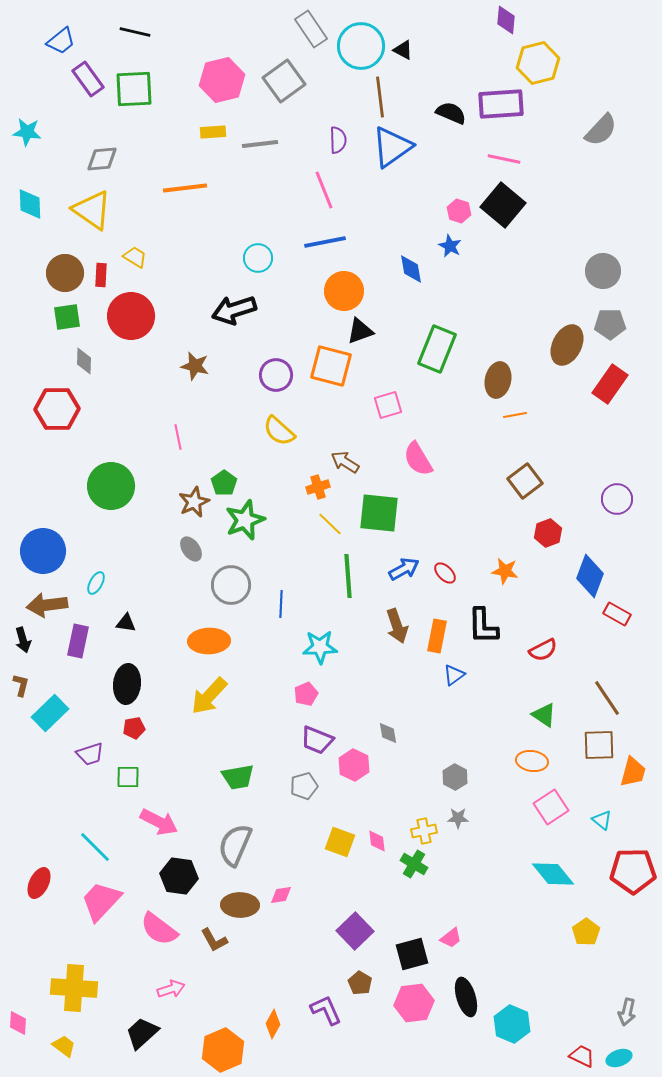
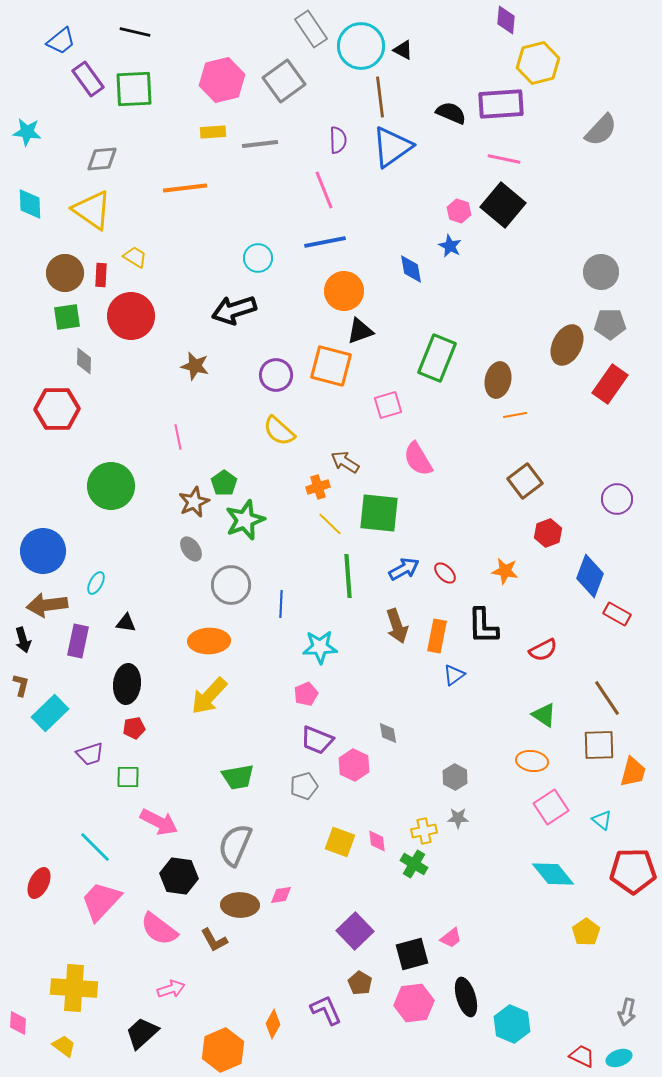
gray circle at (603, 271): moved 2 px left, 1 px down
green rectangle at (437, 349): moved 9 px down
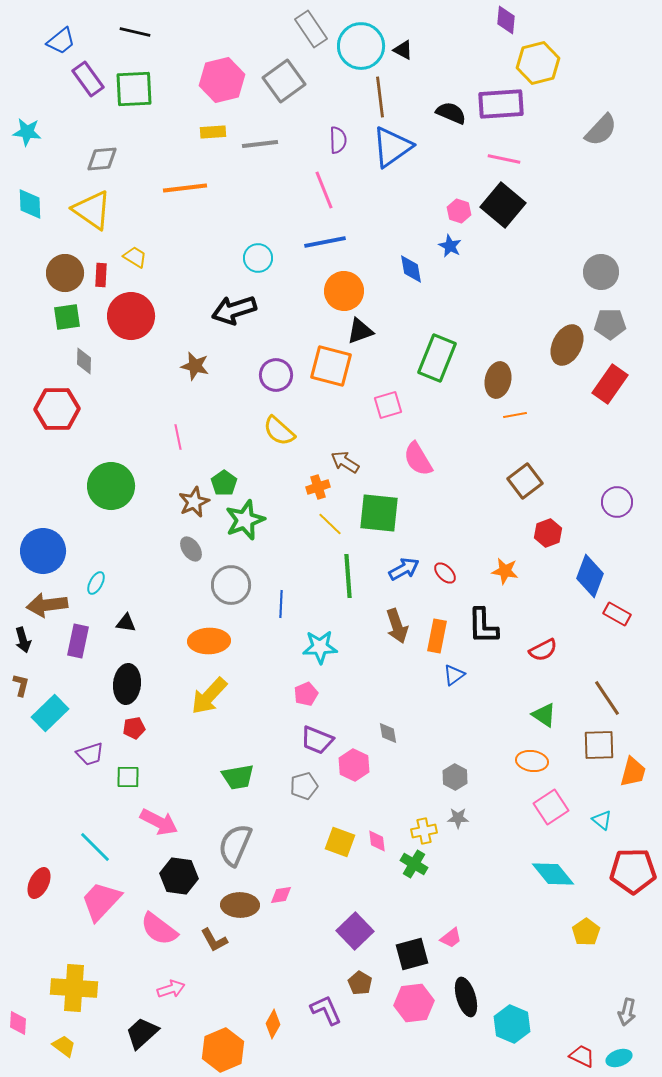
purple circle at (617, 499): moved 3 px down
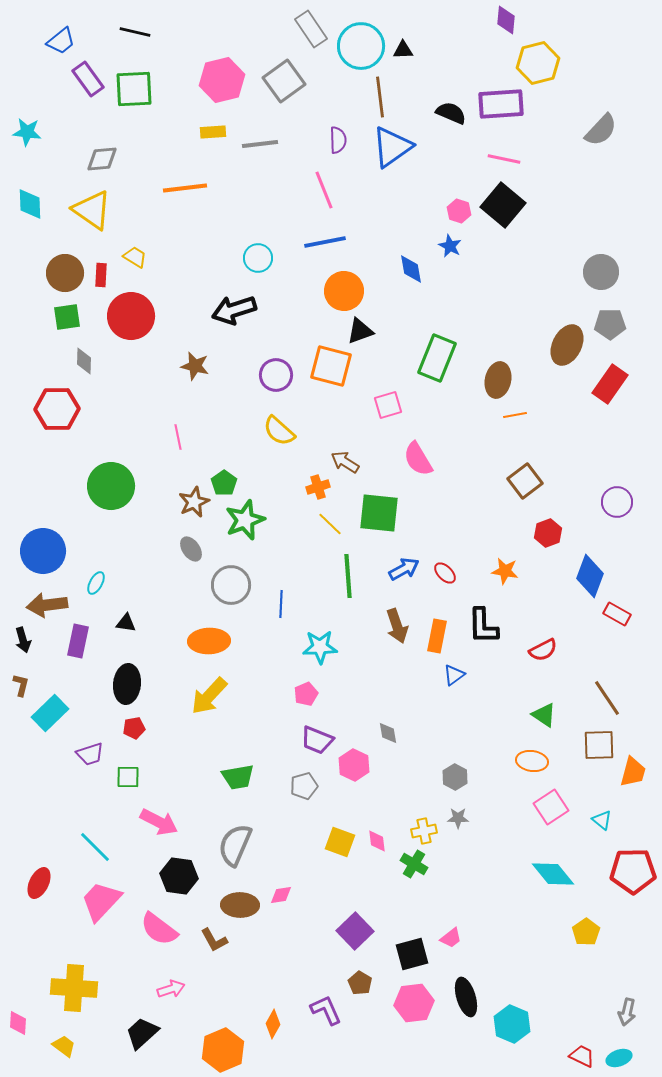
black triangle at (403, 50): rotated 30 degrees counterclockwise
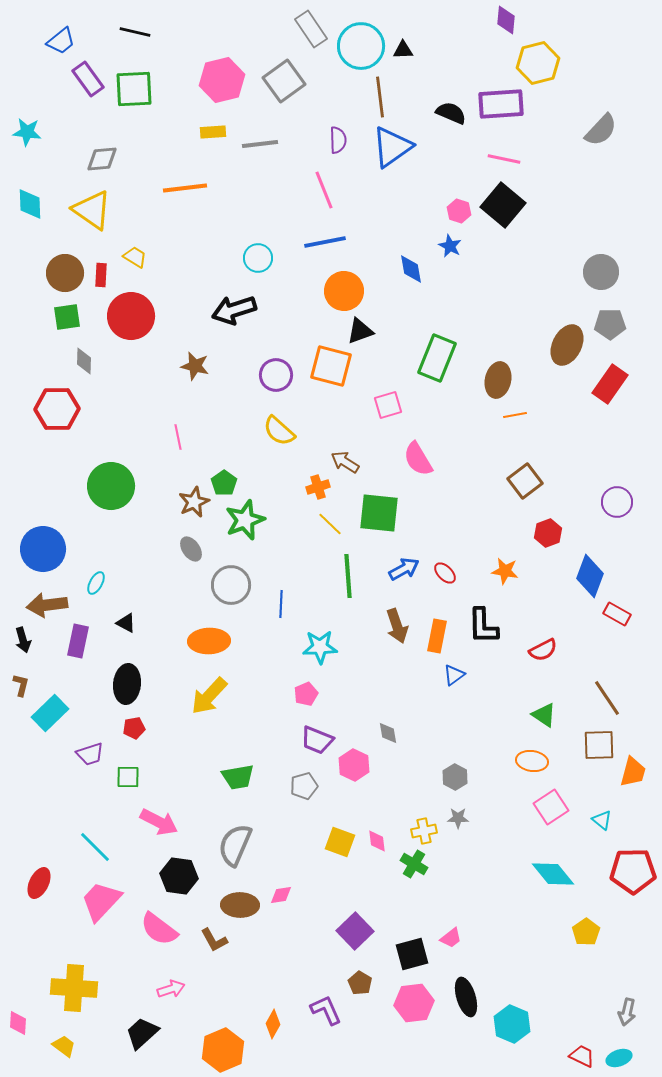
blue circle at (43, 551): moved 2 px up
black triangle at (126, 623): rotated 20 degrees clockwise
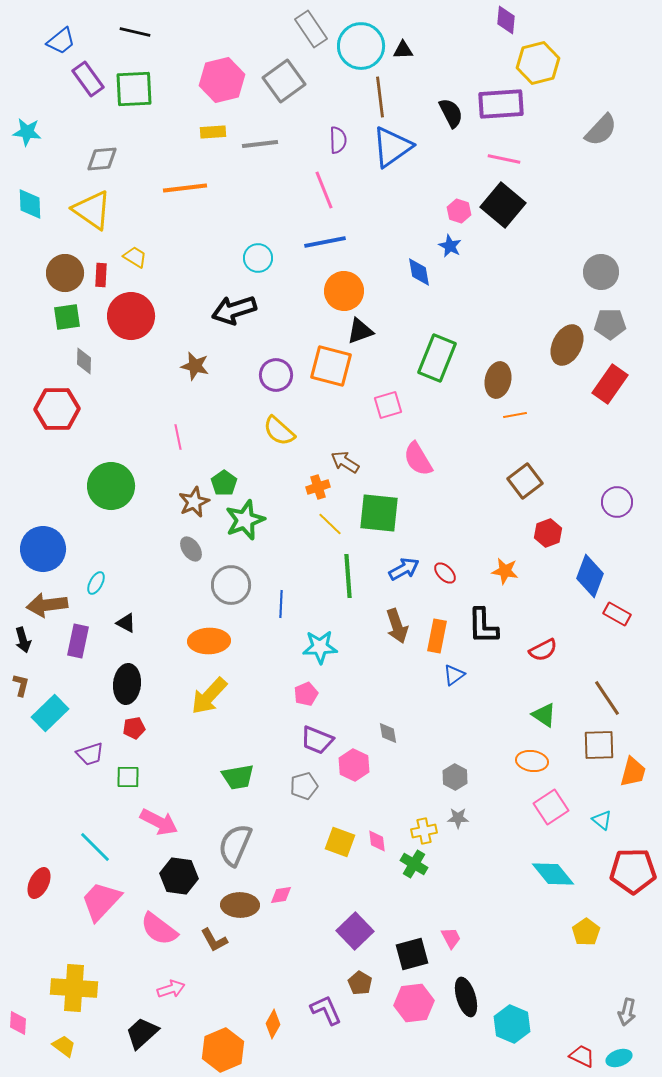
black semicircle at (451, 113): rotated 40 degrees clockwise
blue diamond at (411, 269): moved 8 px right, 3 px down
pink trapezoid at (451, 938): rotated 80 degrees counterclockwise
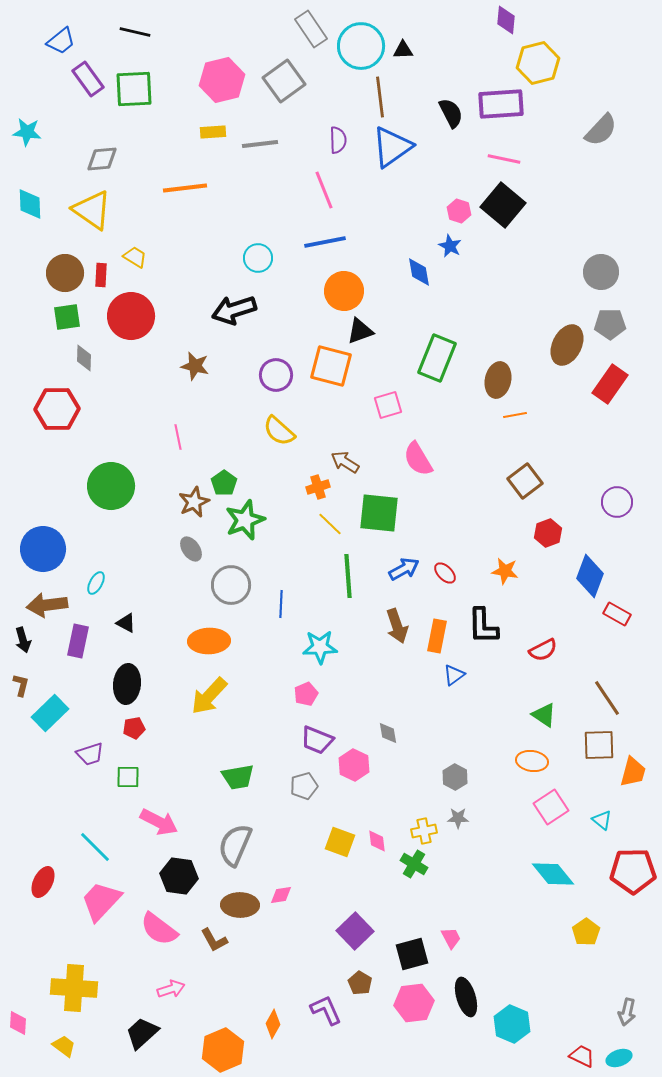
gray diamond at (84, 361): moved 3 px up
red ellipse at (39, 883): moved 4 px right, 1 px up
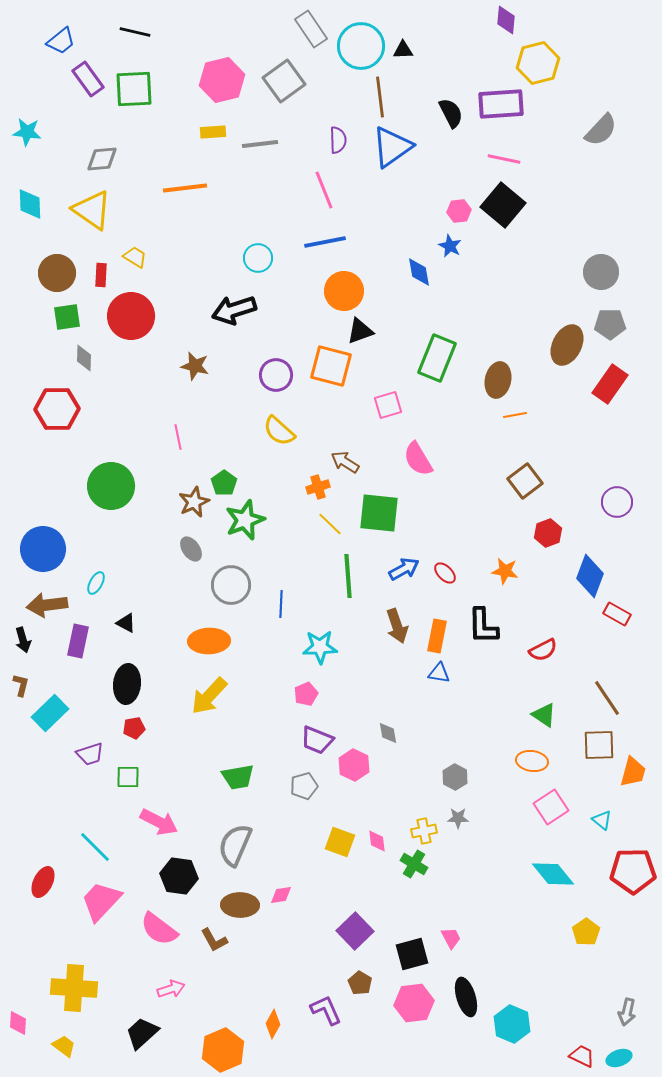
pink hexagon at (459, 211): rotated 25 degrees counterclockwise
brown circle at (65, 273): moved 8 px left
blue triangle at (454, 675): moved 15 px left, 2 px up; rotated 45 degrees clockwise
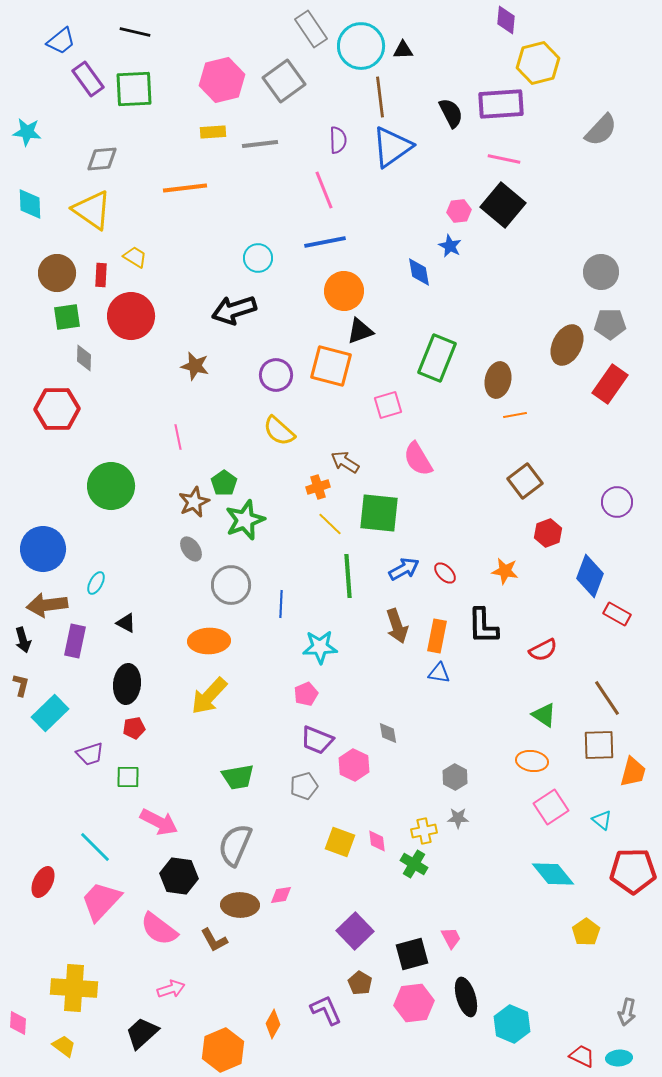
purple rectangle at (78, 641): moved 3 px left
cyan ellipse at (619, 1058): rotated 15 degrees clockwise
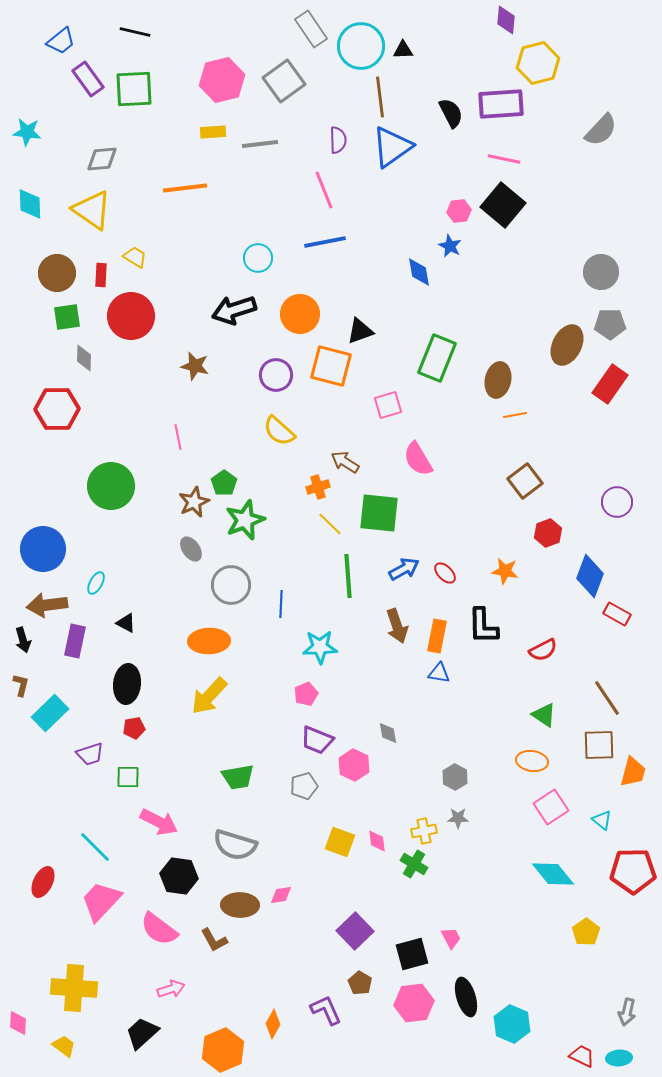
orange circle at (344, 291): moved 44 px left, 23 px down
gray semicircle at (235, 845): rotated 96 degrees counterclockwise
